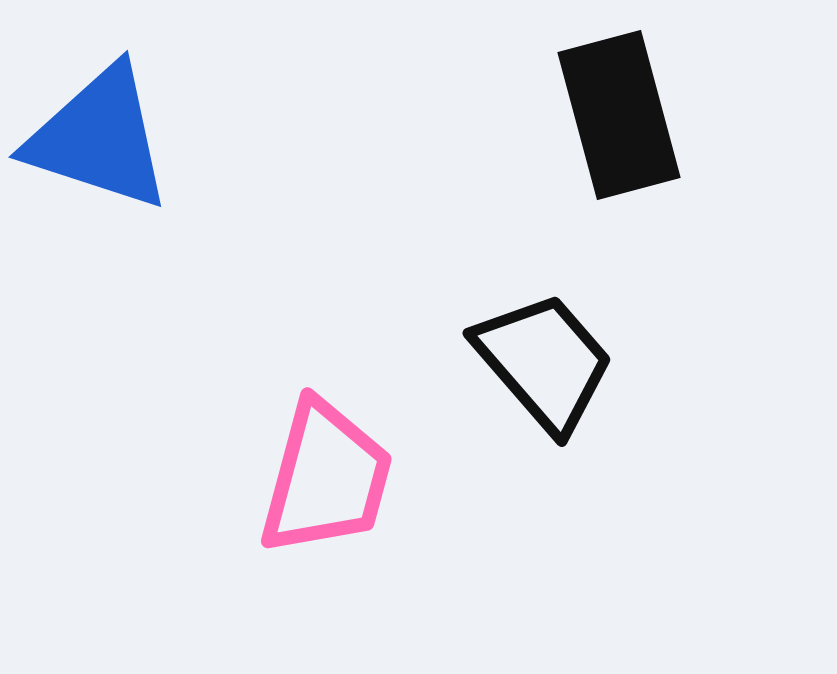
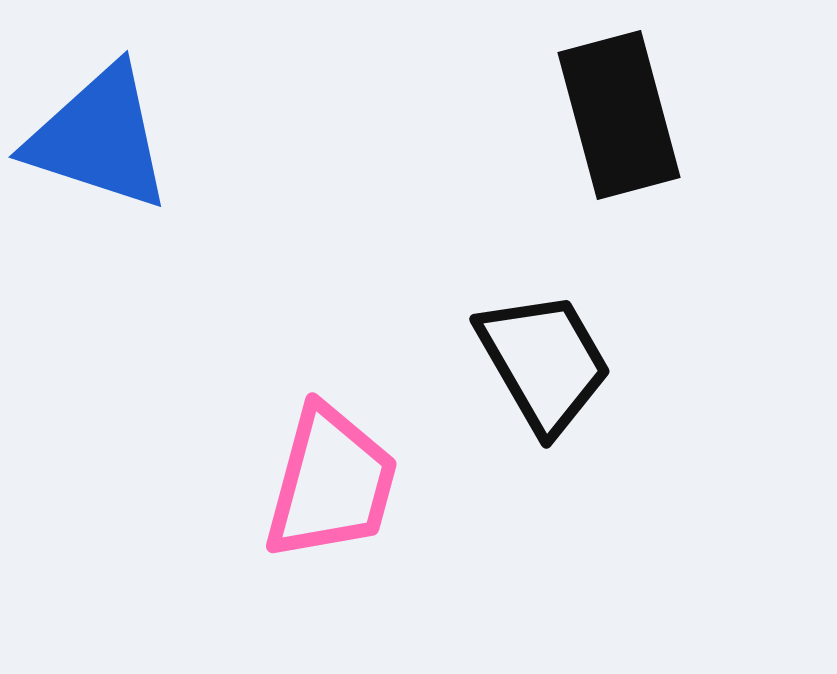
black trapezoid: rotated 11 degrees clockwise
pink trapezoid: moved 5 px right, 5 px down
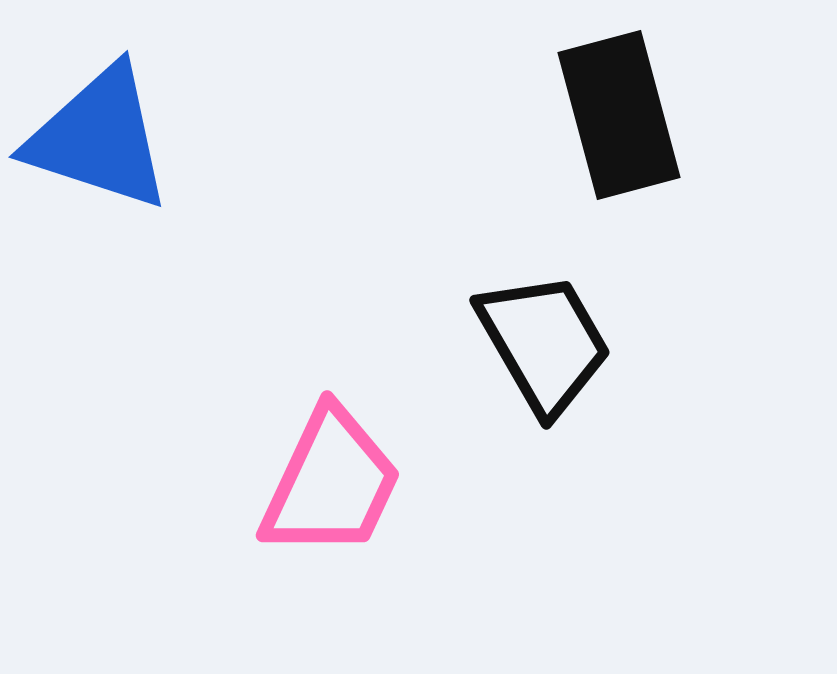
black trapezoid: moved 19 px up
pink trapezoid: rotated 10 degrees clockwise
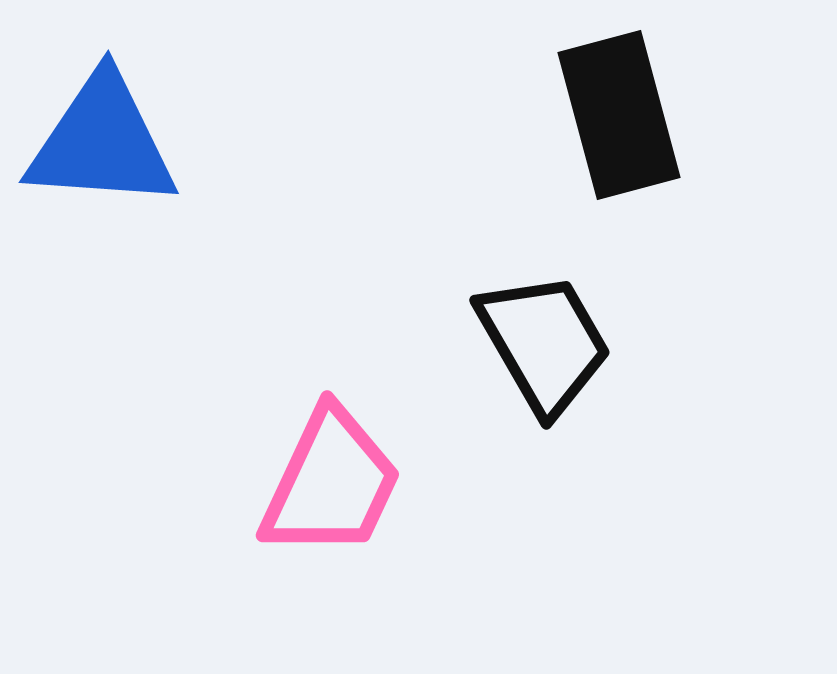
blue triangle: moved 3 px right, 4 px down; rotated 14 degrees counterclockwise
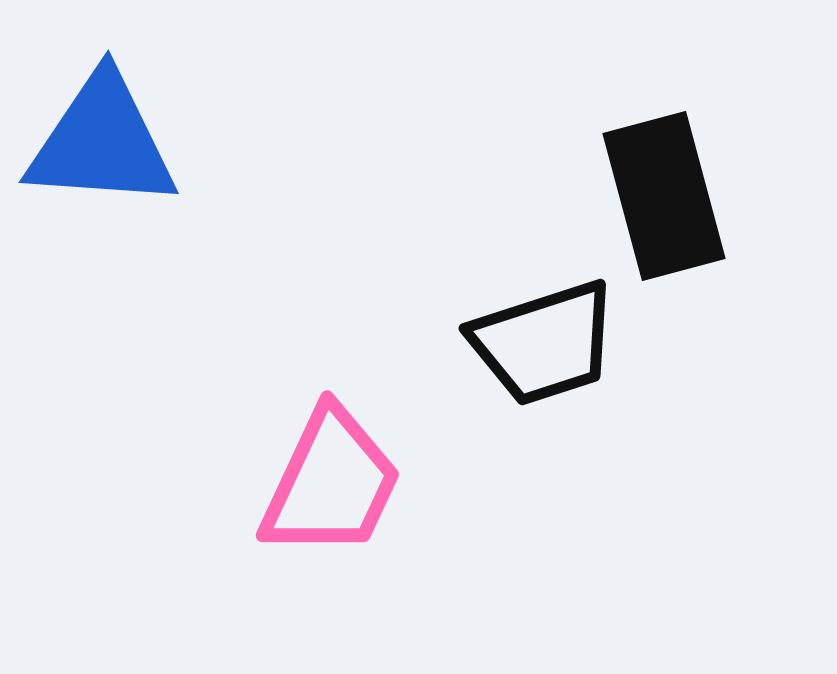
black rectangle: moved 45 px right, 81 px down
black trapezoid: rotated 102 degrees clockwise
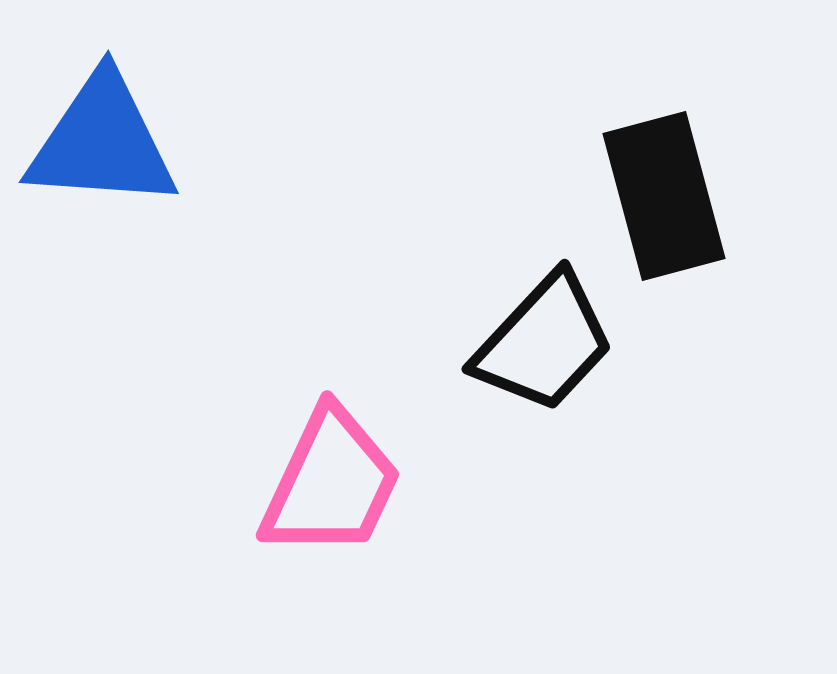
black trapezoid: rotated 29 degrees counterclockwise
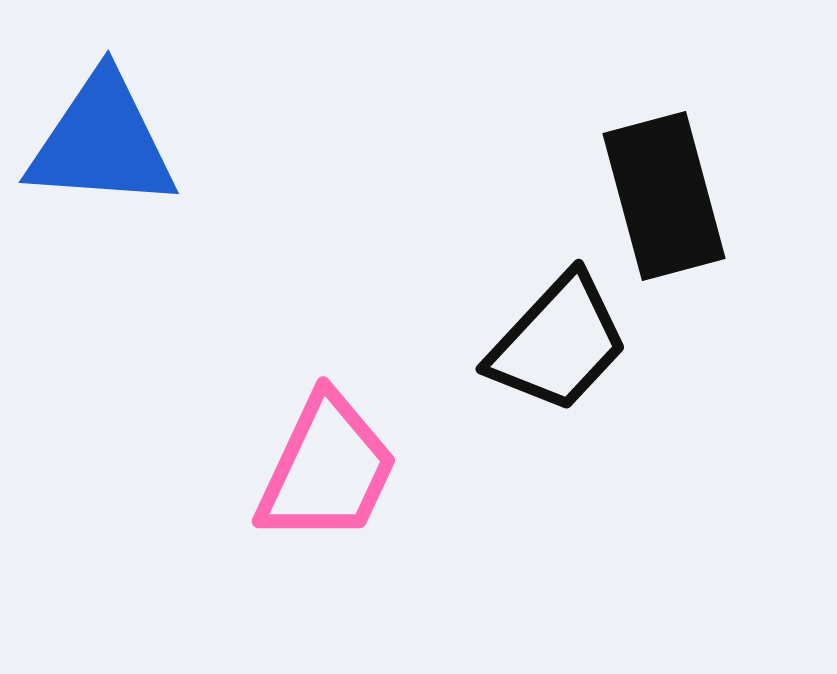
black trapezoid: moved 14 px right
pink trapezoid: moved 4 px left, 14 px up
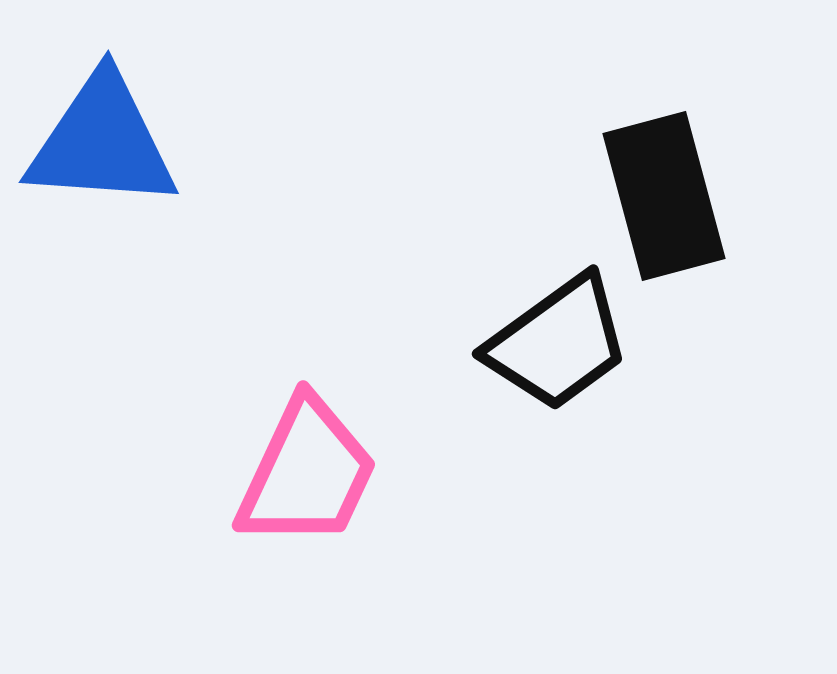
black trapezoid: rotated 11 degrees clockwise
pink trapezoid: moved 20 px left, 4 px down
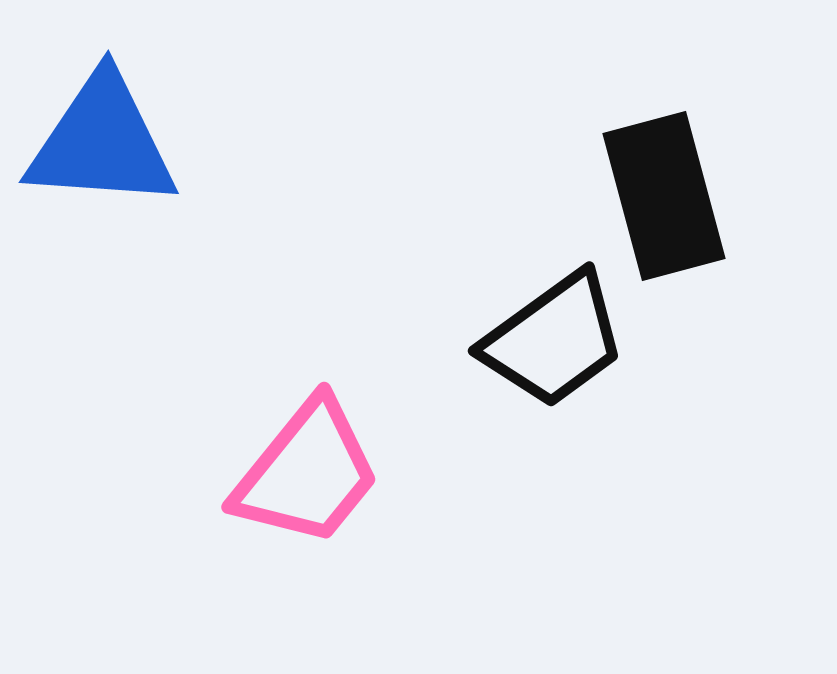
black trapezoid: moved 4 px left, 3 px up
pink trapezoid: rotated 14 degrees clockwise
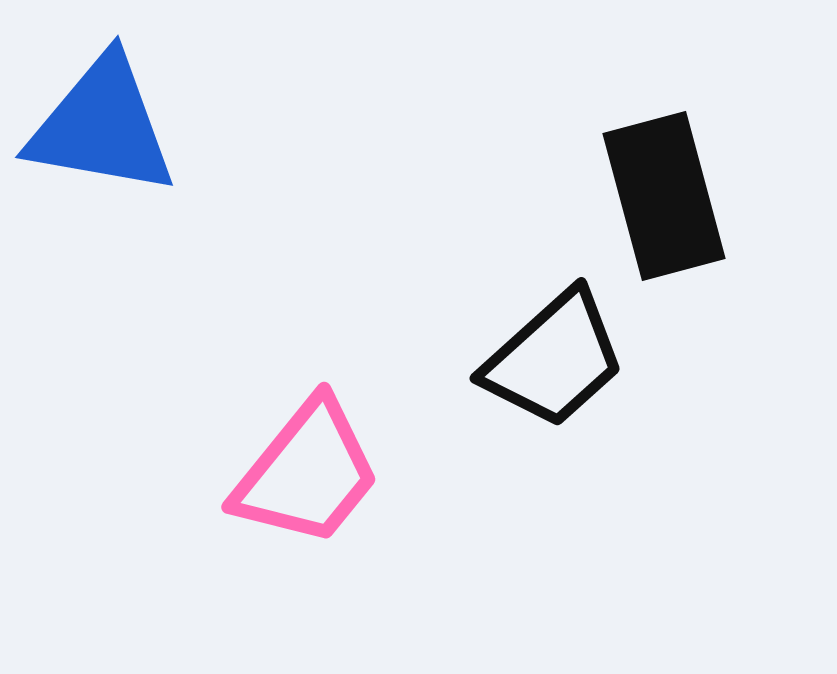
blue triangle: moved 16 px up; rotated 6 degrees clockwise
black trapezoid: moved 19 px down; rotated 6 degrees counterclockwise
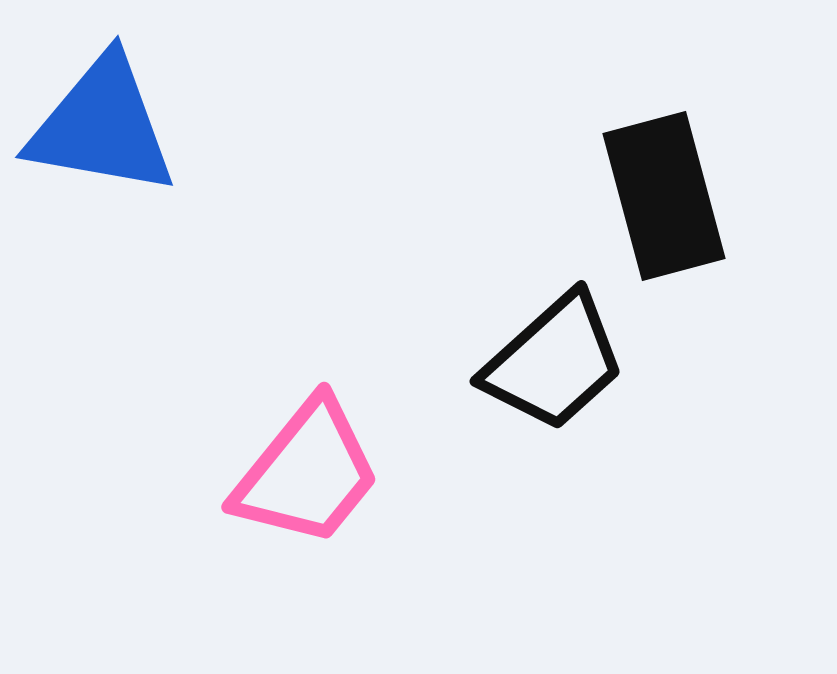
black trapezoid: moved 3 px down
